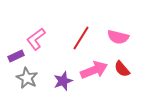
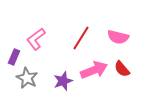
purple rectangle: moved 2 px left, 1 px down; rotated 42 degrees counterclockwise
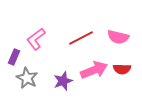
red line: rotated 30 degrees clockwise
red semicircle: rotated 48 degrees counterclockwise
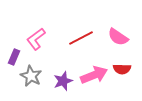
pink semicircle: rotated 20 degrees clockwise
pink arrow: moved 5 px down
gray star: moved 4 px right, 2 px up
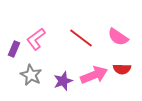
red line: rotated 65 degrees clockwise
purple rectangle: moved 8 px up
gray star: moved 1 px up
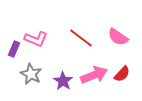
pink L-shape: rotated 120 degrees counterclockwise
red semicircle: moved 5 px down; rotated 48 degrees counterclockwise
gray star: moved 1 px up
purple star: rotated 18 degrees counterclockwise
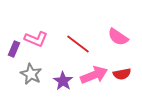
red line: moved 3 px left, 6 px down
red semicircle: rotated 36 degrees clockwise
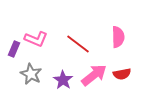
pink semicircle: rotated 125 degrees counterclockwise
pink arrow: rotated 16 degrees counterclockwise
purple star: moved 1 px up
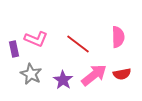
purple rectangle: rotated 35 degrees counterclockwise
